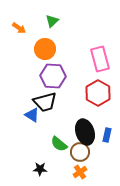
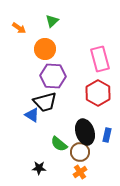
black star: moved 1 px left, 1 px up
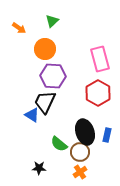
black trapezoid: rotated 130 degrees clockwise
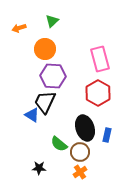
orange arrow: rotated 128 degrees clockwise
black ellipse: moved 4 px up
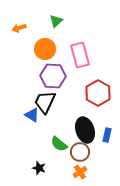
green triangle: moved 4 px right
pink rectangle: moved 20 px left, 4 px up
black ellipse: moved 2 px down
black star: rotated 16 degrees clockwise
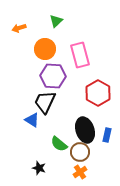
blue triangle: moved 5 px down
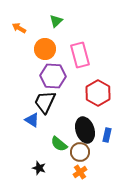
orange arrow: rotated 48 degrees clockwise
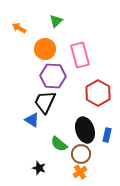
brown circle: moved 1 px right, 2 px down
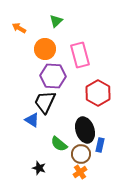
blue rectangle: moved 7 px left, 10 px down
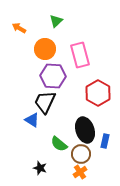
blue rectangle: moved 5 px right, 4 px up
black star: moved 1 px right
